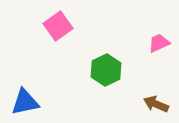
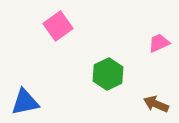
green hexagon: moved 2 px right, 4 px down
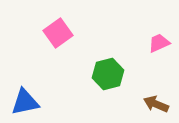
pink square: moved 7 px down
green hexagon: rotated 12 degrees clockwise
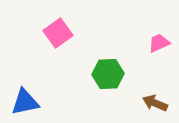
green hexagon: rotated 12 degrees clockwise
brown arrow: moved 1 px left, 1 px up
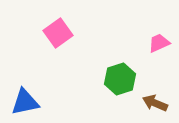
green hexagon: moved 12 px right, 5 px down; rotated 16 degrees counterclockwise
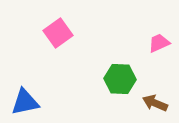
green hexagon: rotated 20 degrees clockwise
